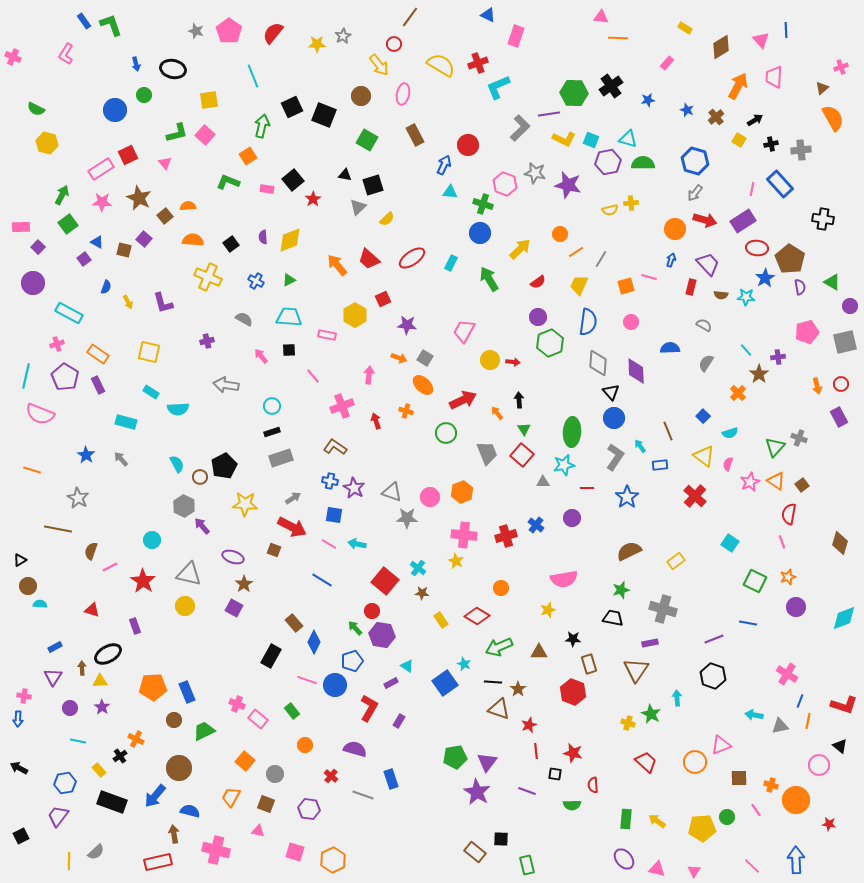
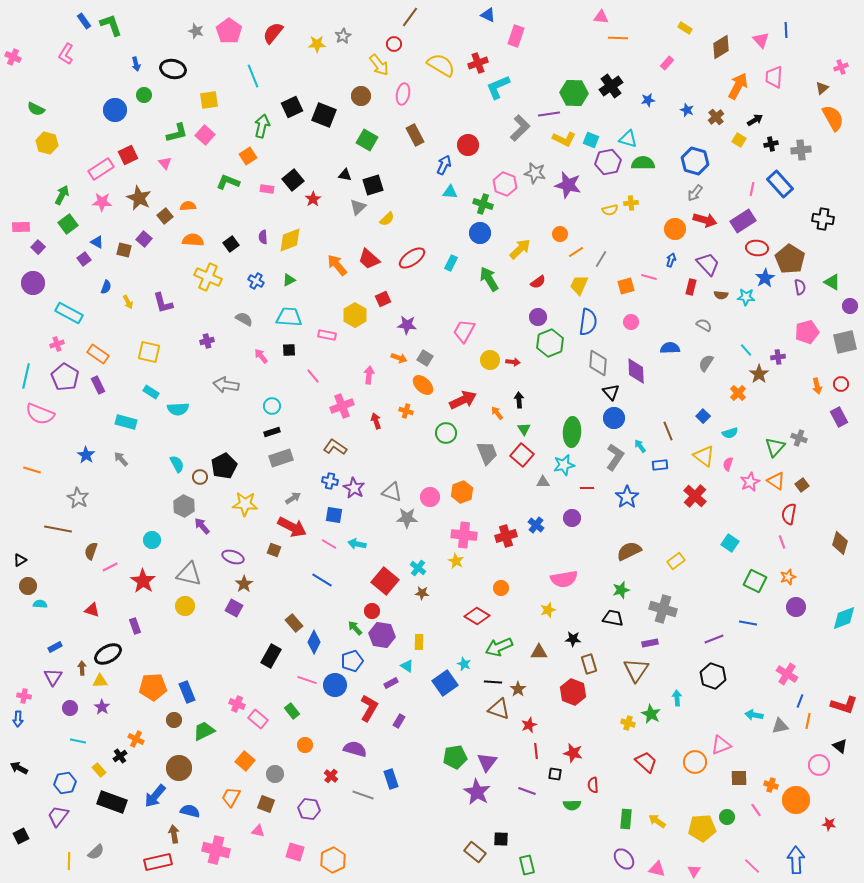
yellow rectangle at (441, 620): moved 22 px left, 22 px down; rotated 35 degrees clockwise
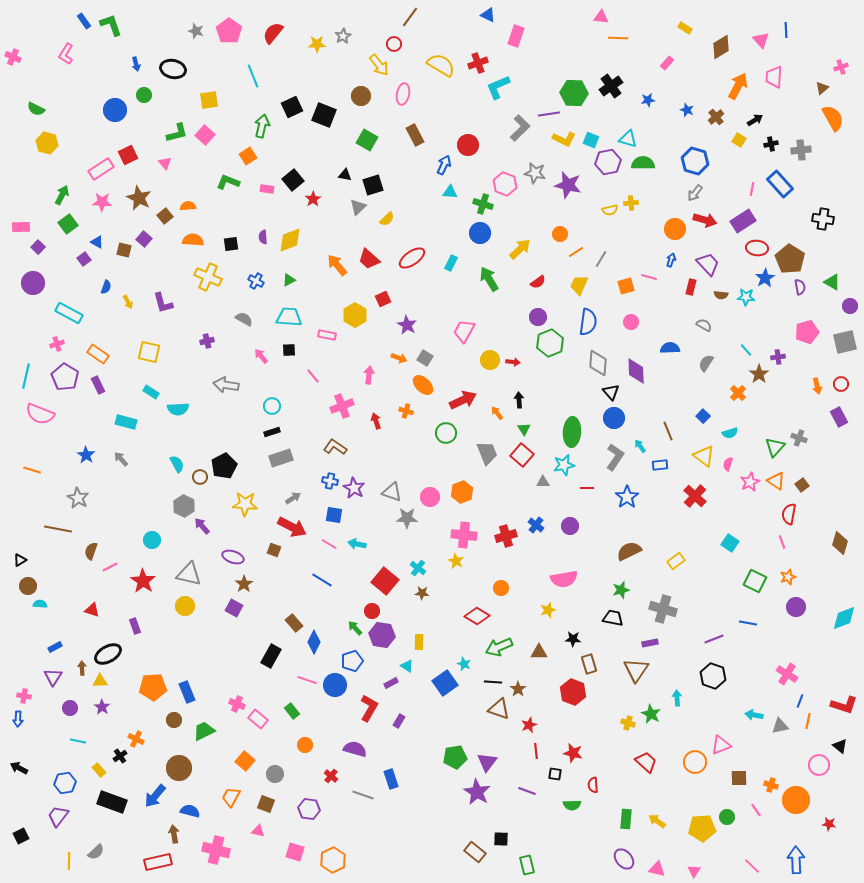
black square at (231, 244): rotated 28 degrees clockwise
purple star at (407, 325): rotated 24 degrees clockwise
purple circle at (572, 518): moved 2 px left, 8 px down
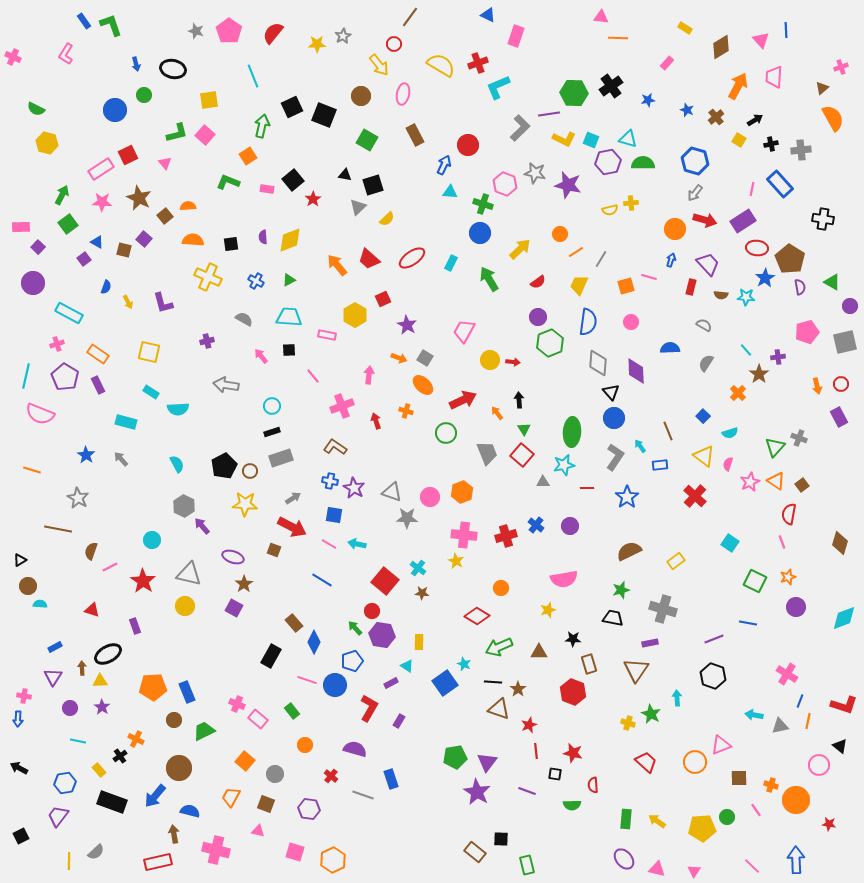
brown circle at (200, 477): moved 50 px right, 6 px up
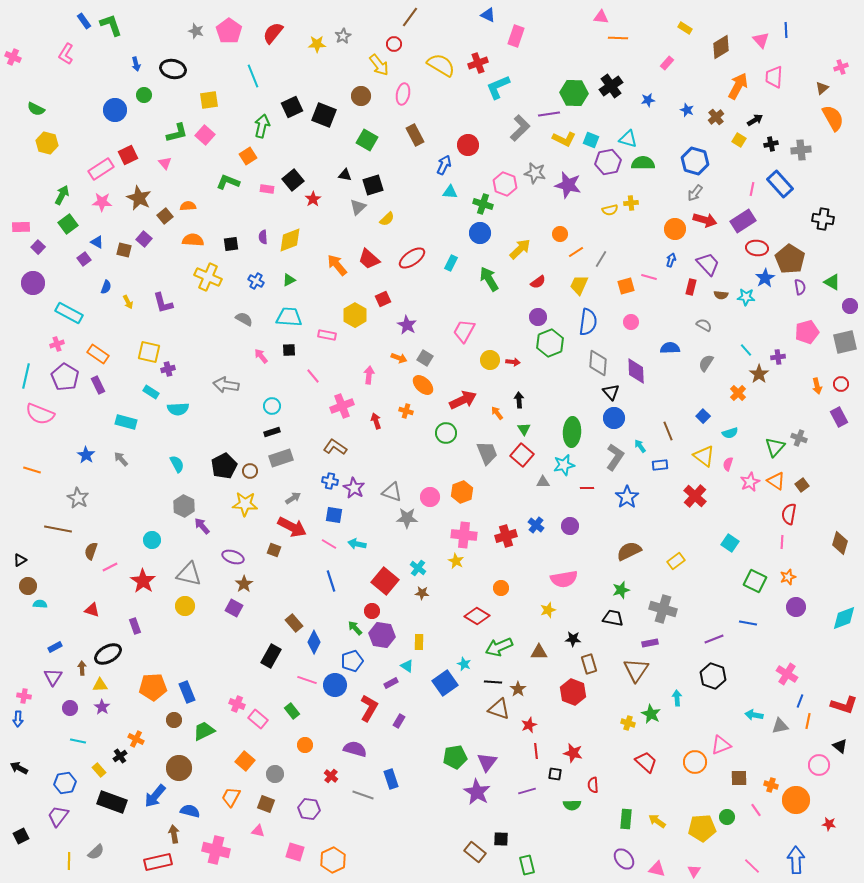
purple cross at (207, 341): moved 39 px left, 28 px down
pink line at (782, 542): rotated 24 degrees clockwise
blue line at (322, 580): moved 9 px right, 1 px down; rotated 40 degrees clockwise
yellow triangle at (100, 681): moved 4 px down
purple line at (527, 791): rotated 36 degrees counterclockwise
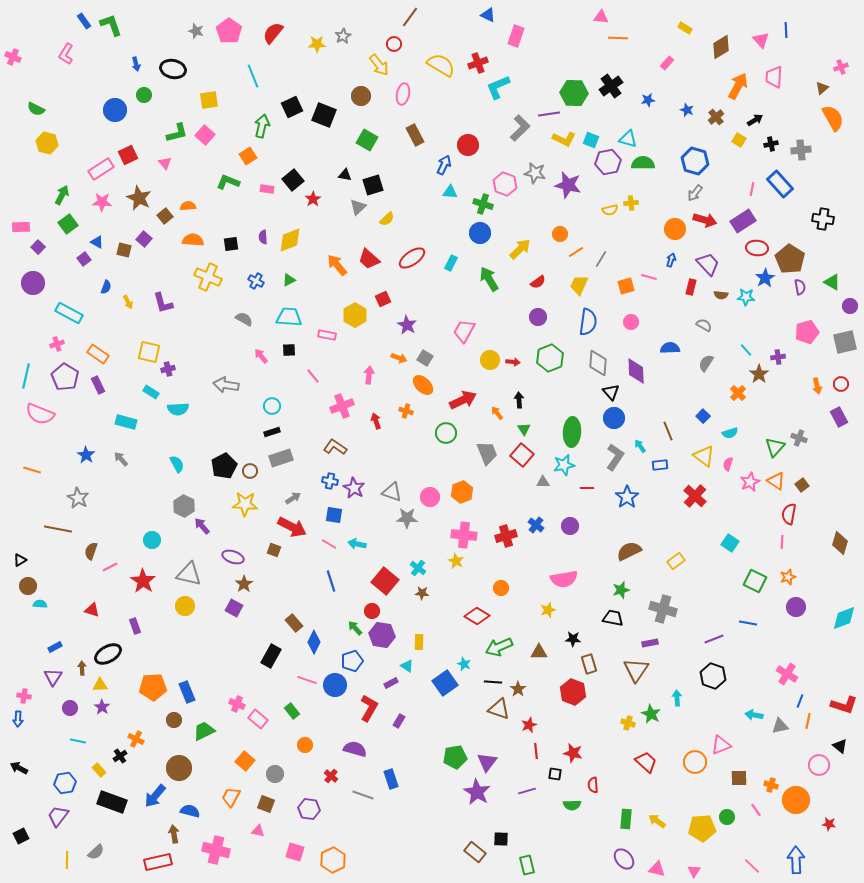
green hexagon at (550, 343): moved 15 px down
yellow line at (69, 861): moved 2 px left, 1 px up
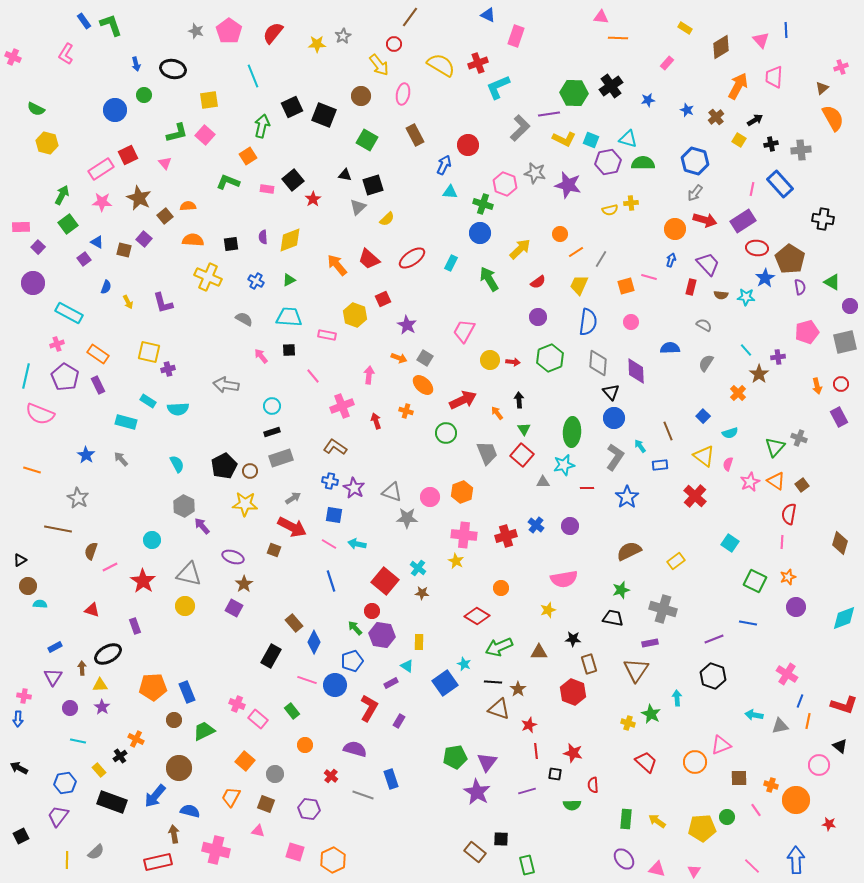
yellow hexagon at (355, 315): rotated 10 degrees counterclockwise
cyan rectangle at (151, 392): moved 3 px left, 9 px down
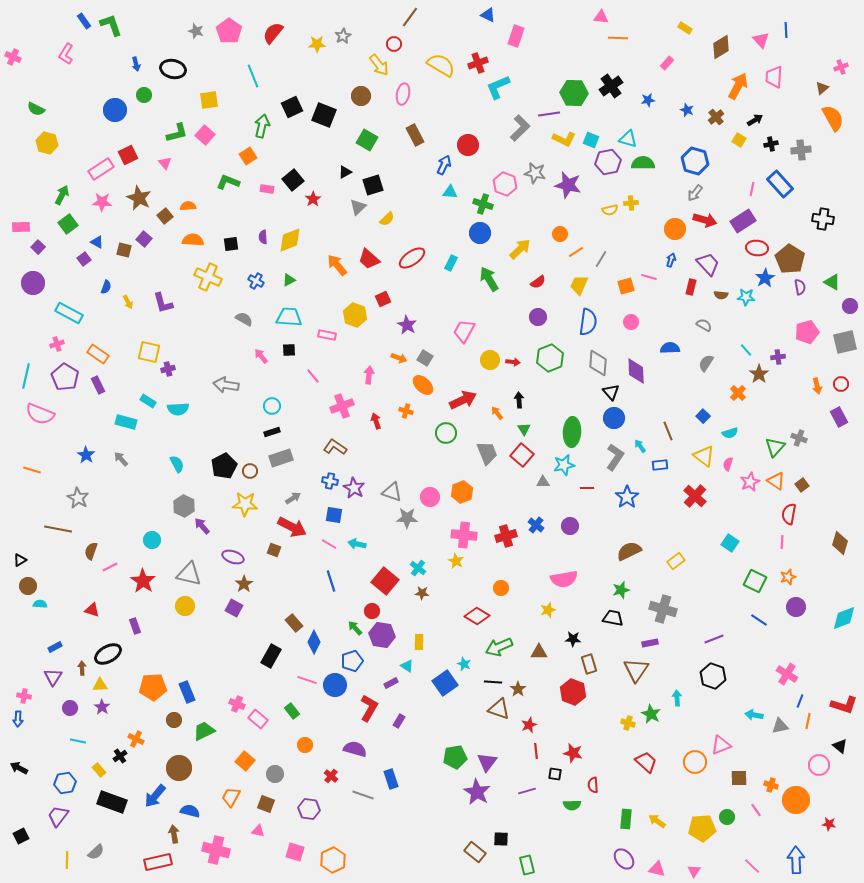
black triangle at (345, 175): moved 3 px up; rotated 40 degrees counterclockwise
blue line at (748, 623): moved 11 px right, 3 px up; rotated 24 degrees clockwise
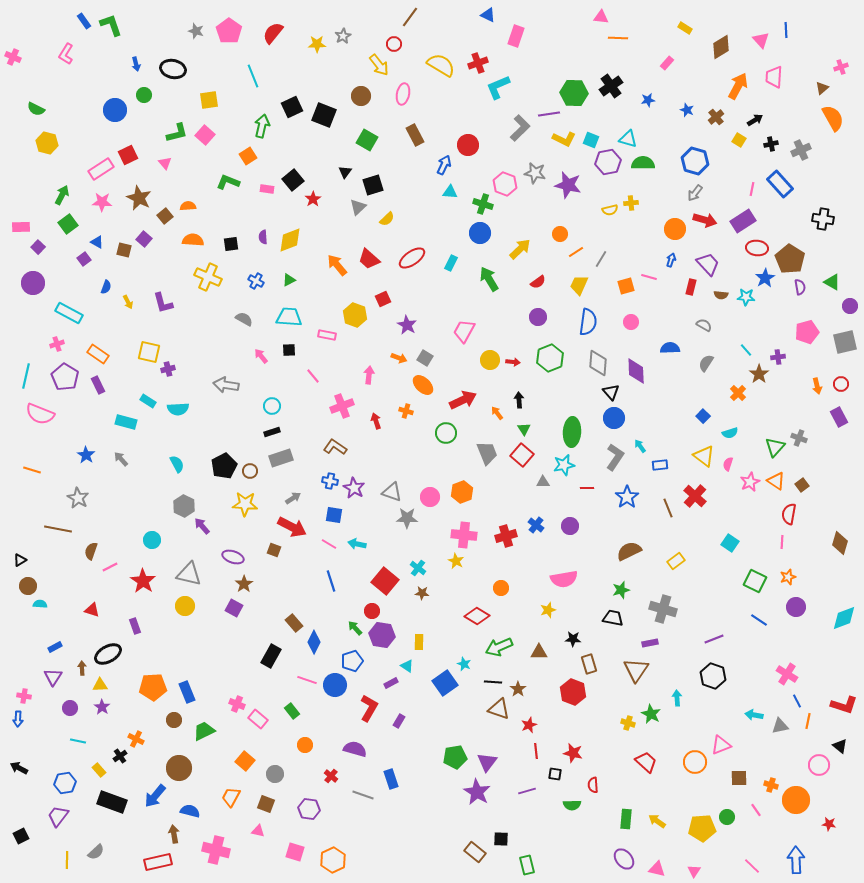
gray cross at (801, 150): rotated 18 degrees counterclockwise
black triangle at (345, 172): rotated 24 degrees counterclockwise
brown line at (668, 431): moved 77 px down
blue line at (800, 701): moved 3 px left; rotated 48 degrees counterclockwise
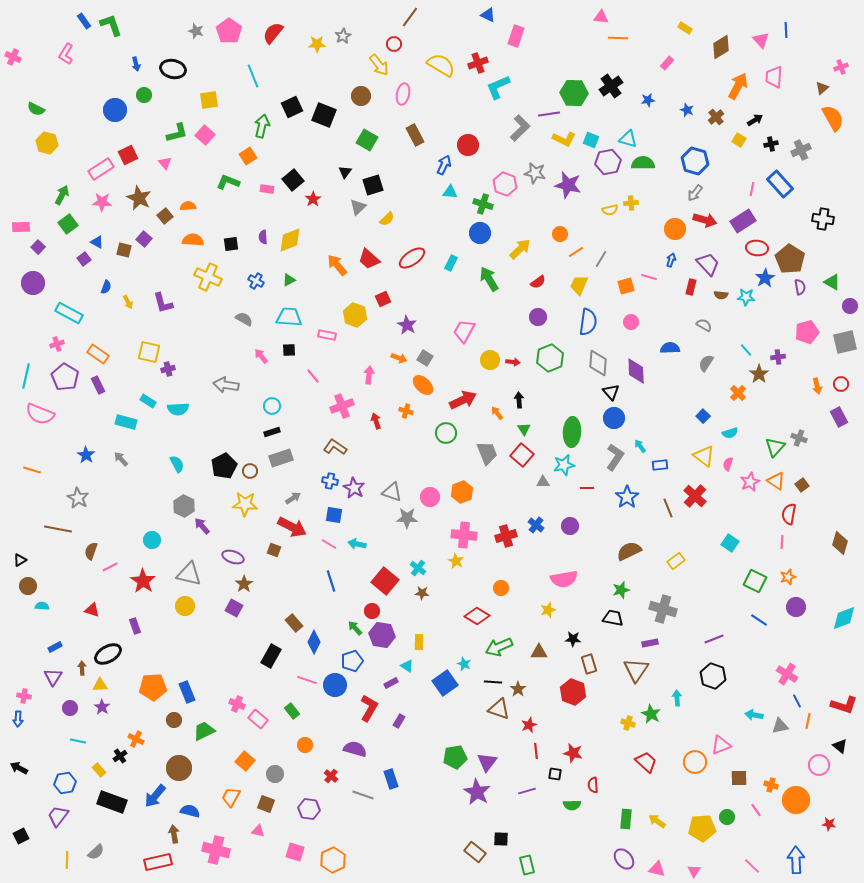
cyan semicircle at (40, 604): moved 2 px right, 2 px down
